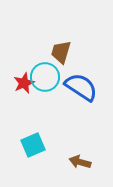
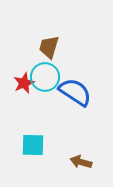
brown trapezoid: moved 12 px left, 5 px up
blue semicircle: moved 6 px left, 5 px down
cyan square: rotated 25 degrees clockwise
brown arrow: moved 1 px right
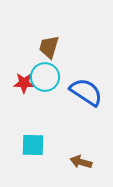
red star: rotated 25 degrees clockwise
blue semicircle: moved 11 px right
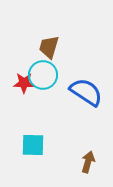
cyan circle: moved 2 px left, 2 px up
brown arrow: moved 7 px right; rotated 90 degrees clockwise
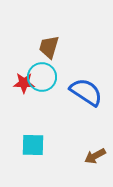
cyan circle: moved 1 px left, 2 px down
brown arrow: moved 7 px right, 6 px up; rotated 135 degrees counterclockwise
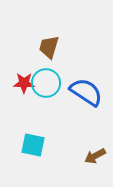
cyan circle: moved 4 px right, 6 px down
cyan square: rotated 10 degrees clockwise
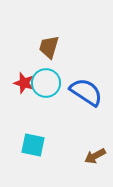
red star: rotated 15 degrees clockwise
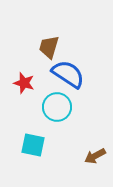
cyan circle: moved 11 px right, 24 px down
blue semicircle: moved 18 px left, 18 px up
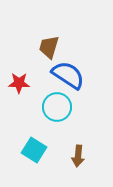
blue semicircle: moved 1 px down
red star: moved 5 px left; rotated 15 degrees counterclockwise
cyan square: moved 1 px right, 5 px down; rotated 20 degrees clockwise
brown arrow: moved 17 px left; rotated 55 degrees counterclockwise
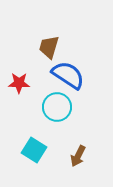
brown arrow: rotated 20 degrees clockwise
